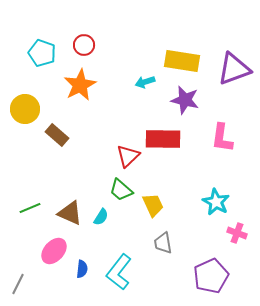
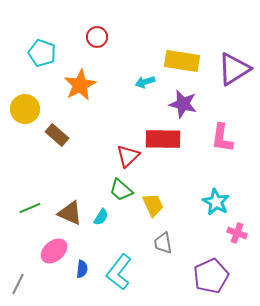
red circle: moved 13 px right, 8 px up
purple triangle: rotated 12 degrees counterclockwise
purple star: moved 2 px left, 4 px down
pink ellipse: rotated 8 degrees clockwise
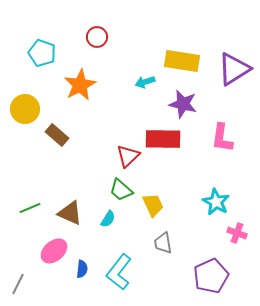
cyan semicircle: moved 7 px right, 2 px down
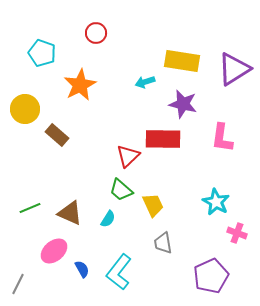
red circle: moved 1 px left, 4 px up
blue semicircle: rotated 36 degrees counterclockwise
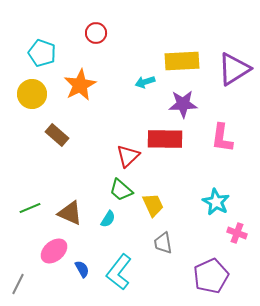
yellow rectangle: rotated 12 degrees counterclockwise
purple star: rotated 16 degrees counterclockwise
yellow circle: moved 7 px right, 15 px up
red rectangle: moved 2 px right
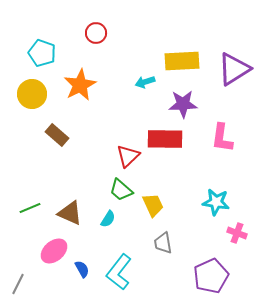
cyan star: rotated 20 degrees counterclockwise
